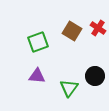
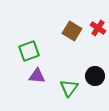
green square: moved 9 px left, 9 px down
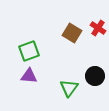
brown square: moved 2 px down
purple triangle: moved 8 px left
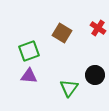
brown square: moved 10 px left
black circle: moved 1 px up
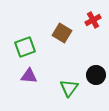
red cross: moved 5 px left, 8 px up; rotated 28 degrees clockwise
green square: moved 4 px left, 4 px up
black circle: moved 1 px right
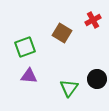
black circle: moved 1 px right, 4 px down
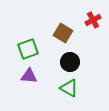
brown square: moved 1 px right
green square: moved 3 px right, 2 px down
black circle: moved 27 px left, 17 px up
green triangle: rotated 36 degrees counterclockwise
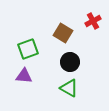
red cross: moved 1 px down
purple triangle: moved 5 px left
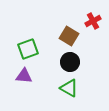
brown square: moved 6 px right, 3 px down
